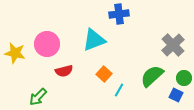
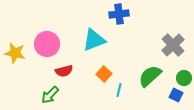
green semicircle: moved 2 px left
cyan line: rotated 16 degrees counterclockwise
green arrow: moved 12 px right, 2 px up
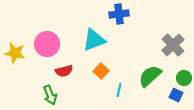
orange square: moved 3 px left, 3 px up
green arrow: rotated 66 degrees counterclockwise
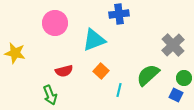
pink circle: moved 8 px right, 21 px up
green semicircle: moved 2 px left, 1 px up
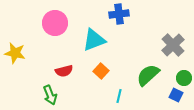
cyan line: moved 6 px down
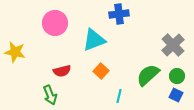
yellow star: moved 1 px up
red semicircle: moved 2 px left
green circle: moved 7 px left, 2 px up
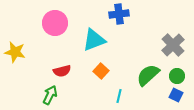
green arrow: rotated 132 degrees counterclockwise
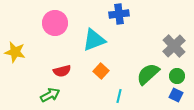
gray cross: moved 1 px right, 1 px down
green semicircle: moved 1 px up
green arrow: rotated 36 degrees clockwise
